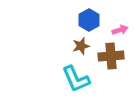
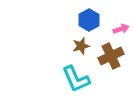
pink arrow: moved 1 px right, 1 px up
brown cross: rotated 20 degrees counterclockwise
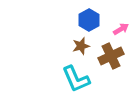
pink arrow: rotated 14 degrees counterclockwise
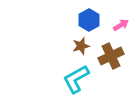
pink arrow: moved 4 px up
cyan L-shape: rotated 84 degrees clockwise
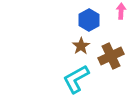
pink arrow: moved 14 px up; rotated 56 degrees counterclockwise
brown star: rotated 18 degrees counterclockwise
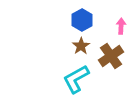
pink arrow: moved 15 px down
blue hexagon: moved 7 px left
brown cross: rotated 10 degrees counterclockwise
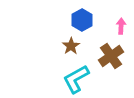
brown star: moved 10 px left
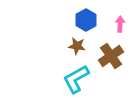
blue hexagon: moved 4 px right
pink arrow: moved 1 px left, 2 px up
brown star: moved 6 px right; rotated 30 degrees counterclockwise
